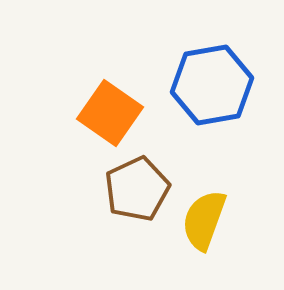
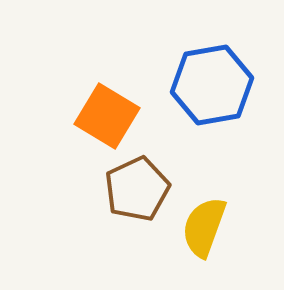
orange square: moved 3 px left, 3 px down; rotated 4 degrees counterclockwise
yellow semicircle: moved 7 px down
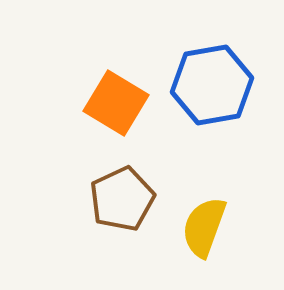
orange square: moved 9 px right, 13 px up
brown pentagon: moved 15 px left, 10 px down
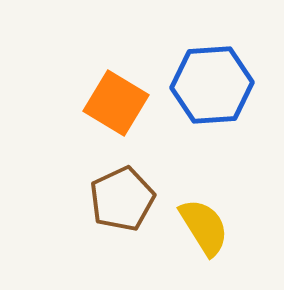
blue hexagon: rotated 6 degrees clockwise
yellow semicircle: rotated 128 degrees clockwise
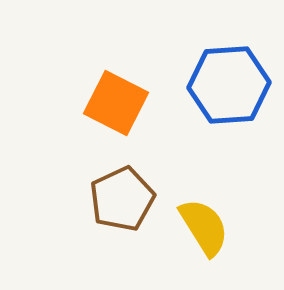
blue hexagon: moved 17 px right
orange square: rotated 4 degrees counterclockwise
